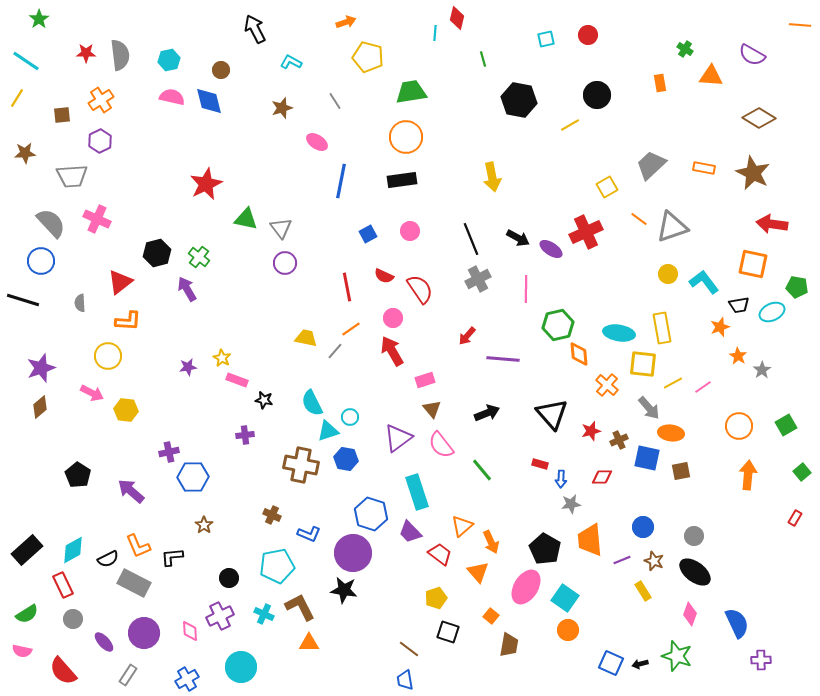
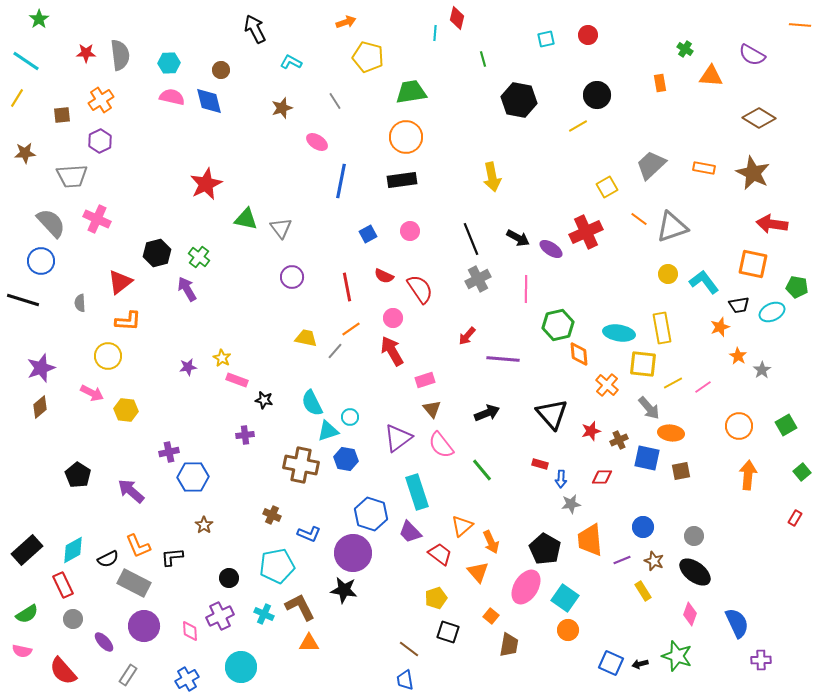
cyan hexagon at (169, 60): moved 3 px down; rotated 10 degrees clockwise
yellow line at (570, 125): moved 8 px right, 1 px down
purple circle at (285, 263): moved 7 px right, 14 px down
purple circle at (144, 633): moved 7 px up
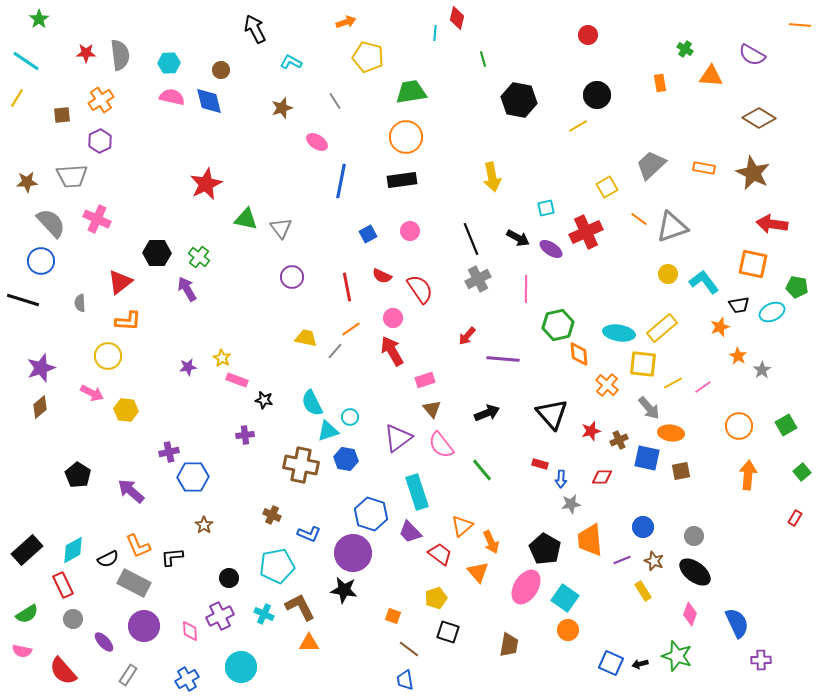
cyan square at (546, 39): moved 169 px down
brown star at (25, 153): moved 2 px right, 29 px down
black hexagon at (157, 253): rotated 16 degrees clockwise
red semicircle at (384, 276): moved 2 px left
yellow rectangle at (662, 328): rotated 60 degrees clockwise
orange square at (491, 616): moved 98 px left; rotated 21 degrees counterclockwise
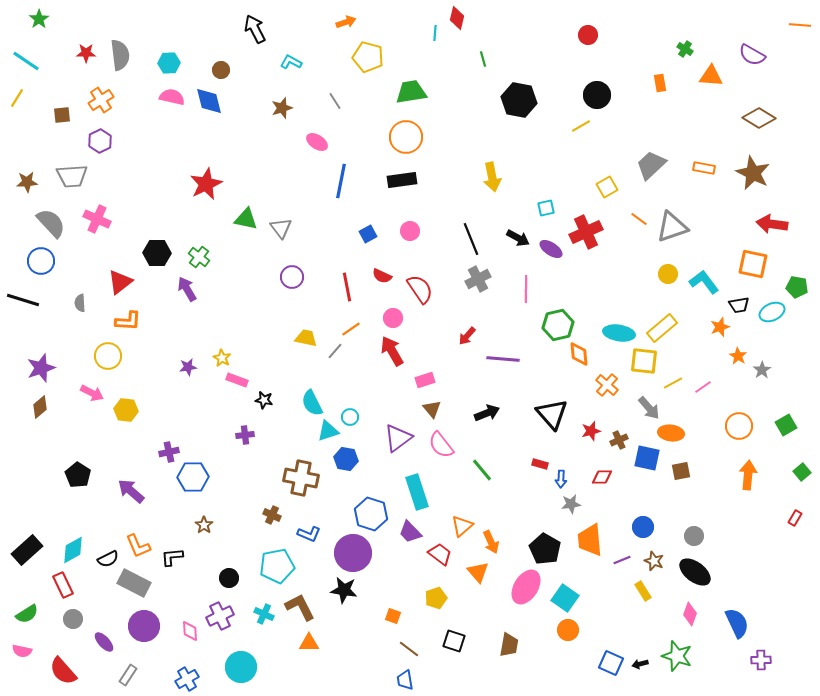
yellow line at (578, 126): moved 3 px right
yellow square at (643, 364): moved 1 px right, 3 px up
brown cross at (301, 465): moved 13 px down
black square at (448, 632): moved 6 px right, 9 px down
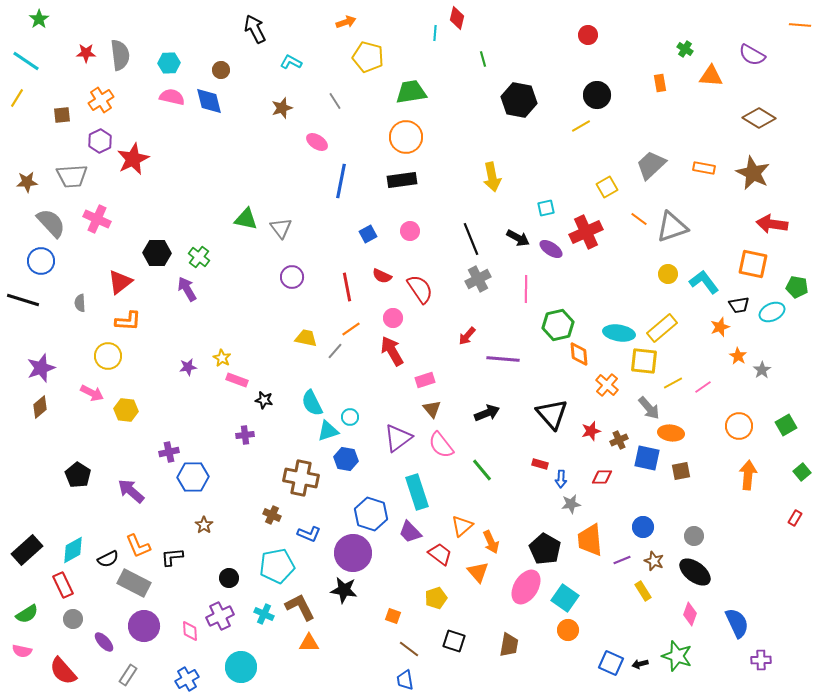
red star at (206, 184): moved 73 px left, 25 px up
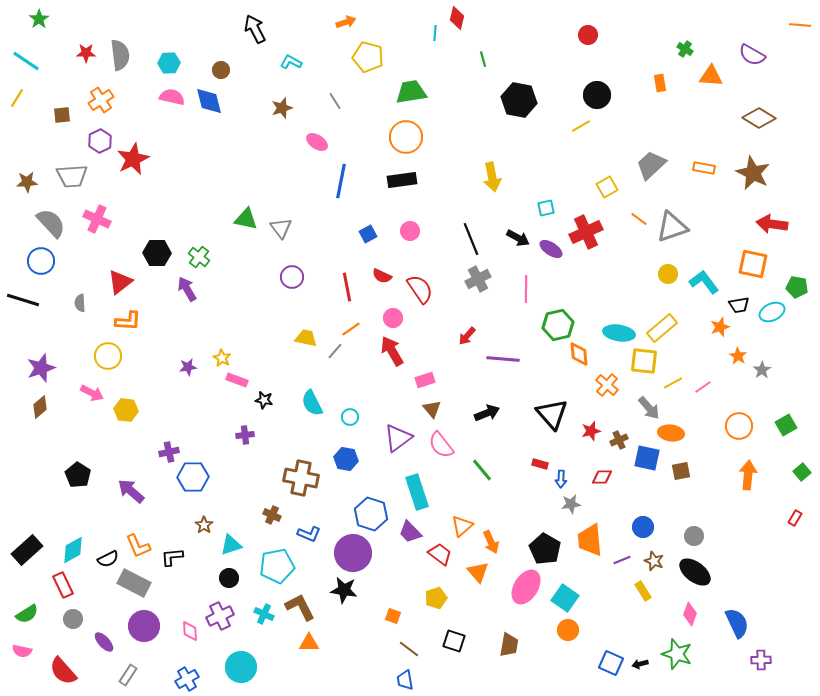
cyan triangle at (328, 431): moved 97 px left, 114 px down
green star at (677, 656): moved 2 px up
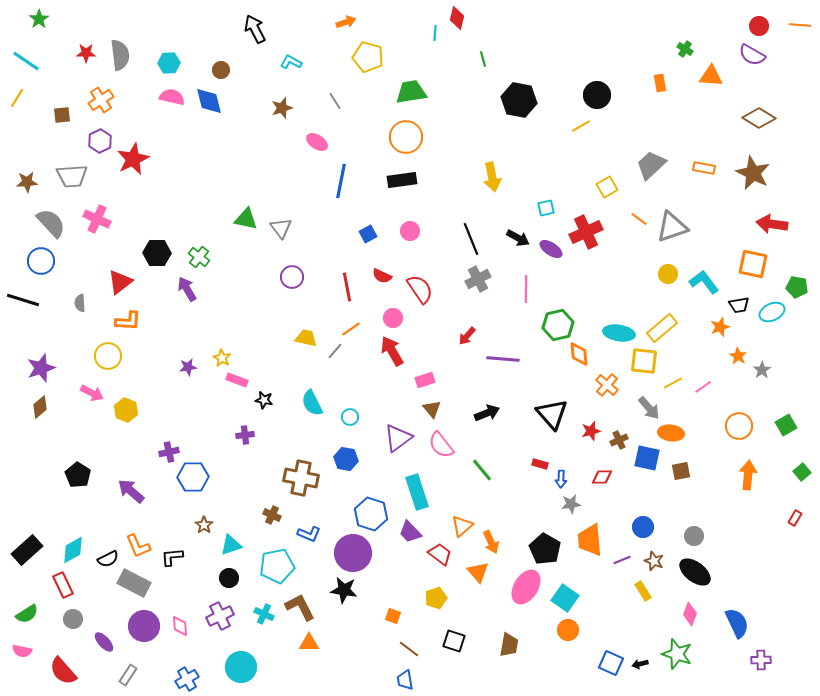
red circle at (588, 35): moved 171 px right, 9 px up
yellow hexagon at (126, 410): rotated 15 degrees clockwise
pink diamond at (190, 631): moved 10 px left, 5 px up
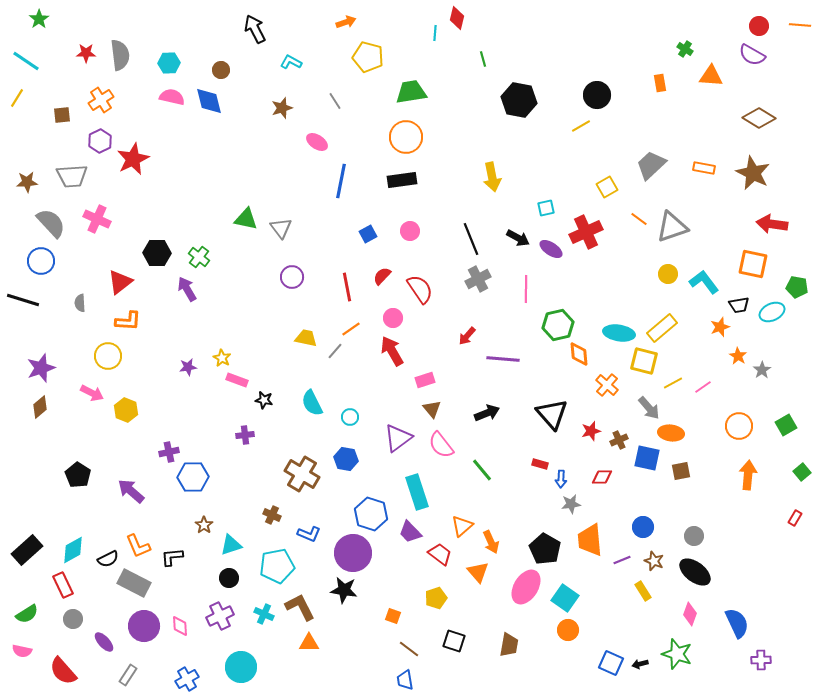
red semicircle at (382, 276): rotated 108 degrees clockwise
yellow square at (644, 361): rotated 8 degrees clockwise
brown cross at (301, 478): moved 1 px right, 4 px up; rotated 20 degrees clockwise
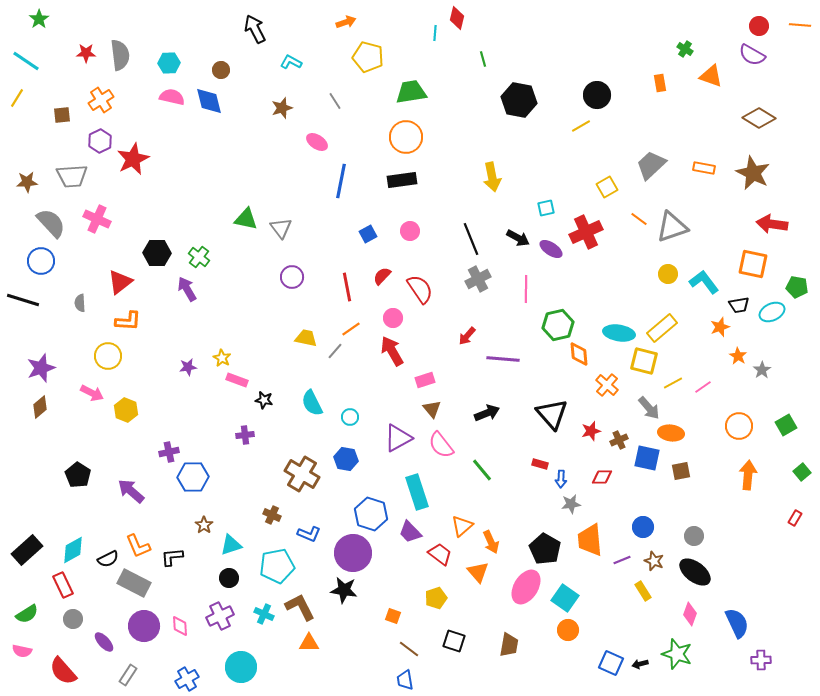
orange triangle at (711, 76): rotated 15 degrees clockwise
purple triangle at (398, 438): rotated 8 degrees clockwise
